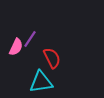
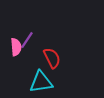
purple line: moved 3 px left, 1 px down
pink semicircle: rotated 30 degrees counterclockwise
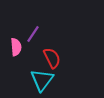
purple line: moved 6 px right, 6 px up
cyan triangle: moved 1 px right, 2 px up; rotated 45 degrees counterclockwise
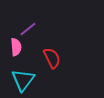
purple line: moved 5 px left, 5 px up; rotated 18 degrees clockwise
cyan triangle: moved 19 px left
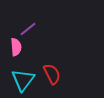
red semicircle: moved 16 px down
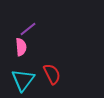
pink semicircle: moved 5 px right
